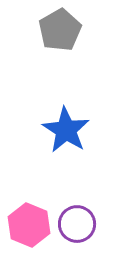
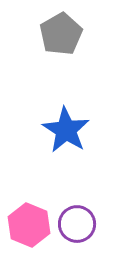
gray pentagon: moved 1 px right, 4 px down
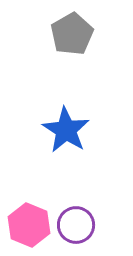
gray pentagon: moved 11 px right
purple circle: moved 1 px left, 1 px down
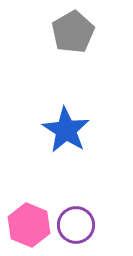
gray pentagon: moved 1 px right, 2 px up
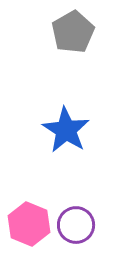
pink hexagon: moved 1 px up
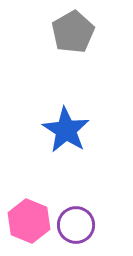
pink hexagon: moved 3 px up
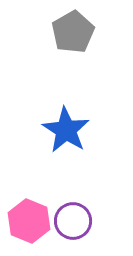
purple circle: moved 3 px left, 4 px up
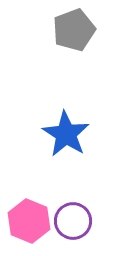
gray pentagon: moved 1 px right, 2 px up; rotated 9 degrees clockwise
blue star: moved 4 px down
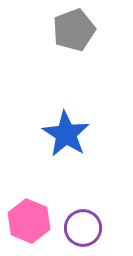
purple circle: moved 10 px right, 7 px down
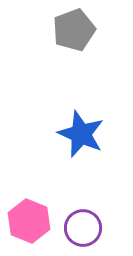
blue star: moved 15 px right; rotated 9 degrees counterclockwise
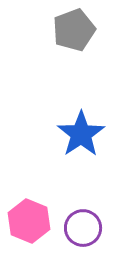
blue star: rotated 15 degrees clockwise
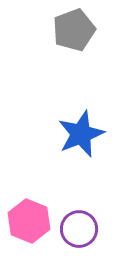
blue star: rotated 12 degrees clockwise
purple circle: moved 4 px left, 1 px down
